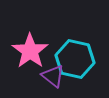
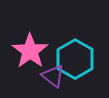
cyan hexagon: rotated 18 degrees clockwise
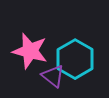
pink star: rotated 21 degrees counterclockwise
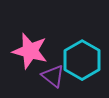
cyan hexagon: moved 7 px right, 1 px down
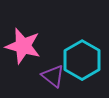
pink star: moved 7 px left, 5 px up
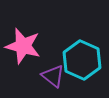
cyan hexagon: rotated 6 degrees counterclockwise
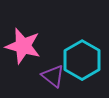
cyan hexagon: rotated 6 degrees clockwise
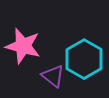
cyan hexagon: moved 2 px right, 1 px up
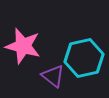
cyan hexagon: moved 1 px up; rotated 18 degrees clockwise
